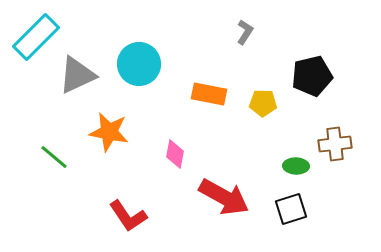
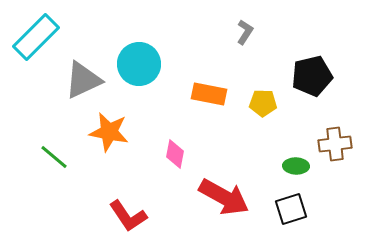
gray triangle: moved 6 px right, 5 px down
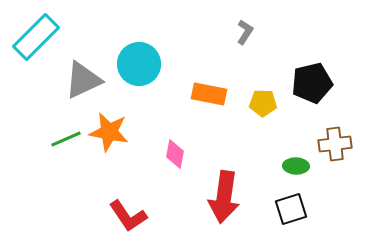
black pentagon: moved 7 px down
green line: moved 12 px right, 18 px up; rotated 64 degrees counterclockwise
red arrow: rotated 69 degrees clockwise
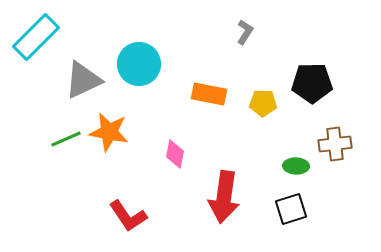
black pentagon: rotated 12 degrees clockwise
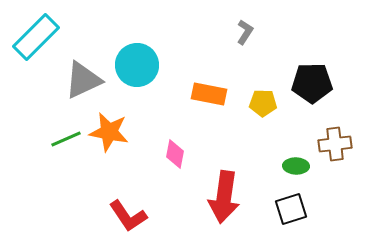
cyan circle: moved 2 px left, 1 px down
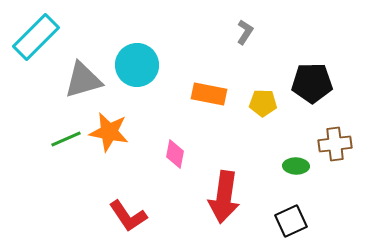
gray triangle: rotated 9 degrees clockwise
black square: moved 12 px down; rotated 8 degrees counterclockwise
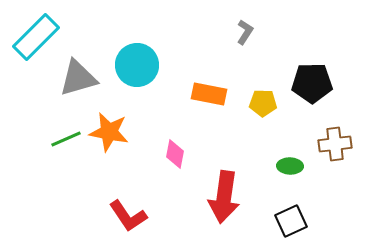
gray triangle: moved 5 px left, 2 px up
green ellipse: moved 6 px left
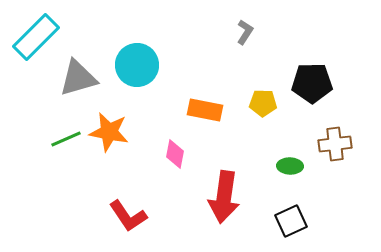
orange rectangle: moved 4 px left, 16 px down
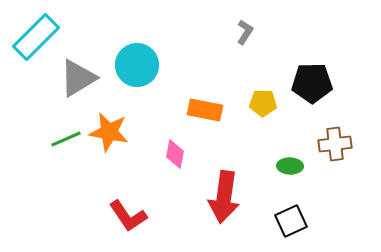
gray triangle: rotated 15 degrees counterclockwise
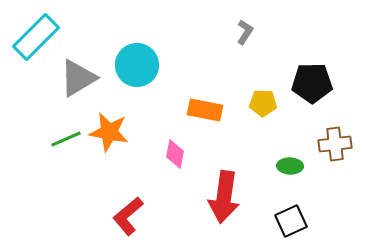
red L-shape: rotated 84 degrees clockwise
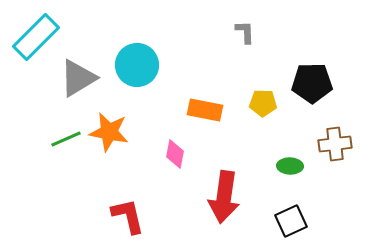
gray L-shape: rotated 35 degrees counterclockwise
red L-shape: rotated 117 degrees clockwise
